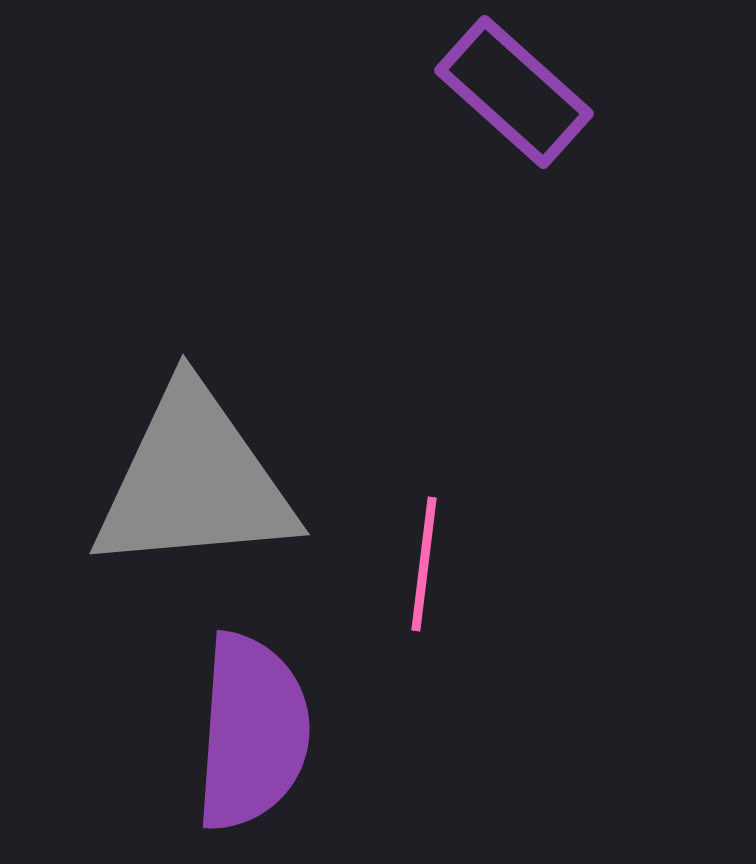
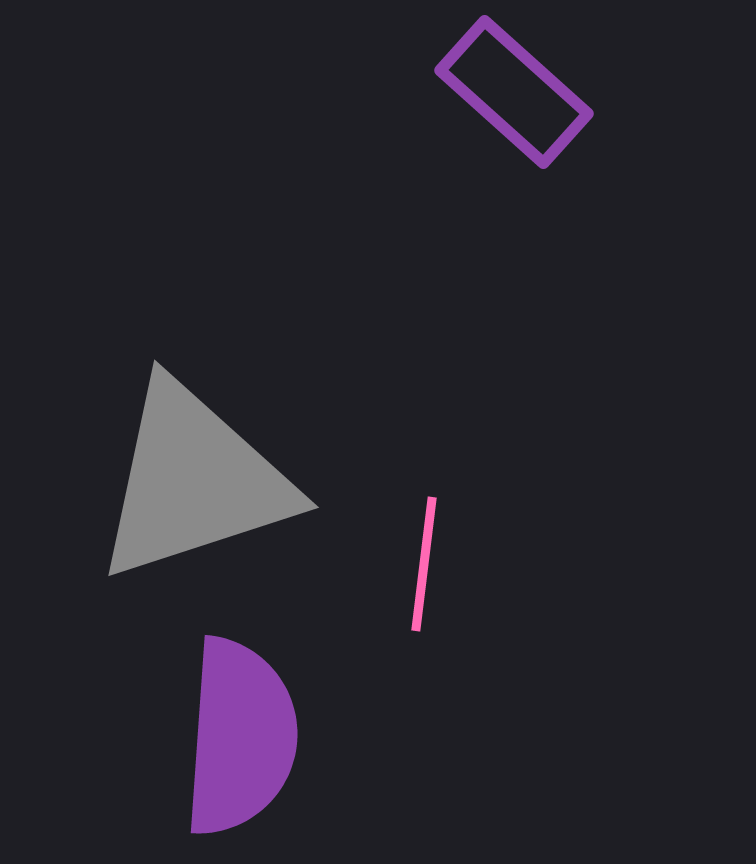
gray triangle: rotated 13 degrees counterclockwise
purple semicircle: moved 12 px left, 5 px down
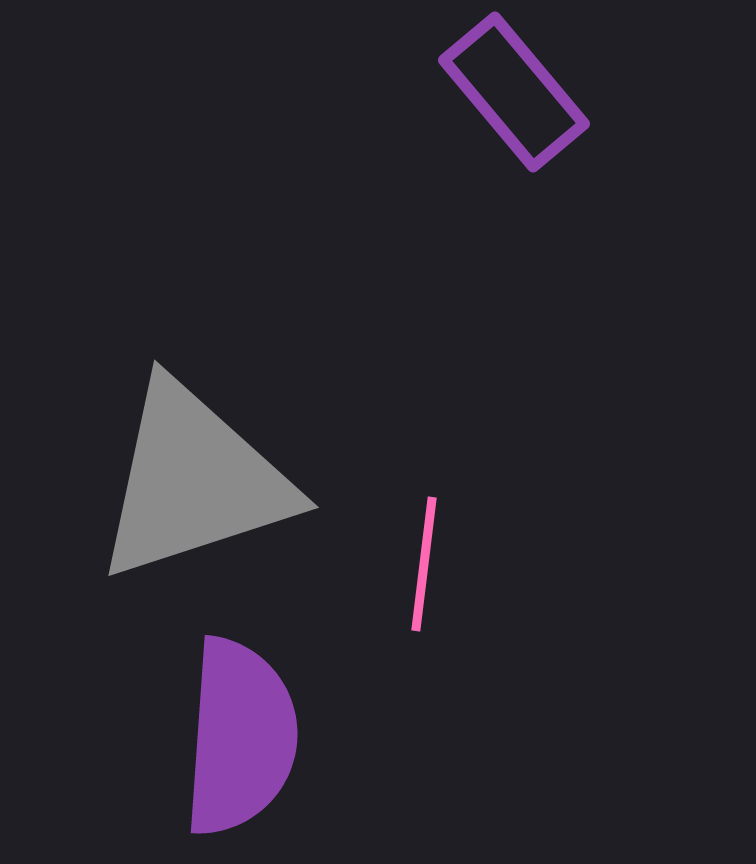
purple rectangle: rotated 8 degrees clockwise
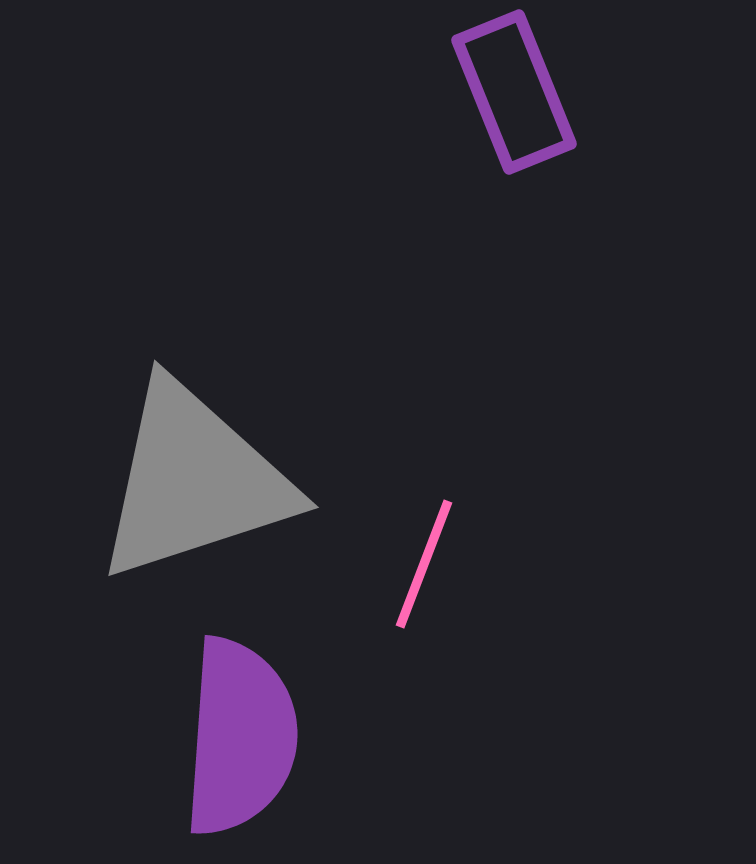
purple rectangle: rotated 18 degrees clockwise
pink line: rotated 14 degrees clockwise
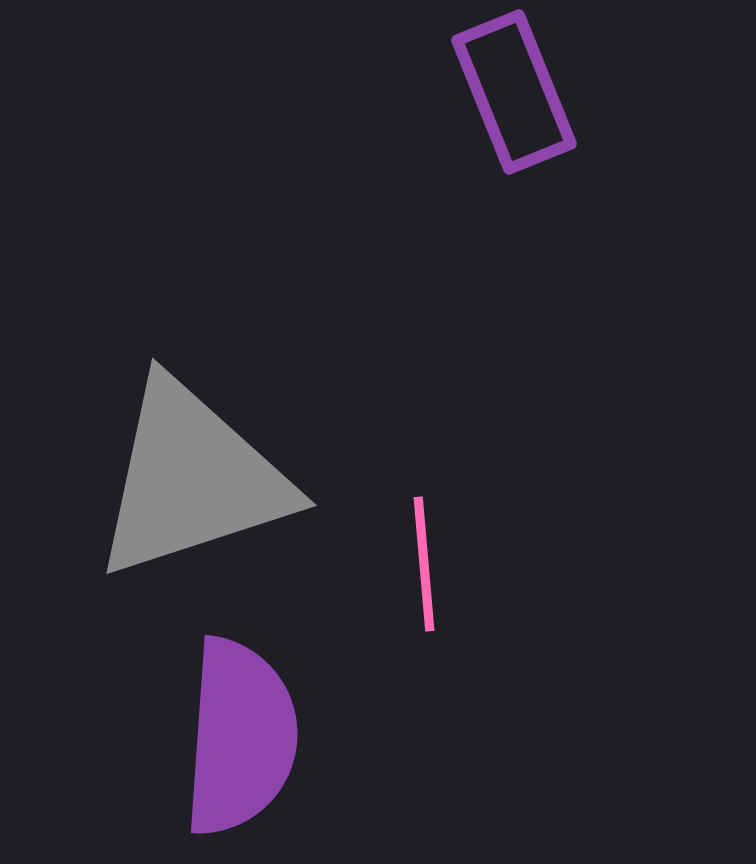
gray triangle: moved 2 px left, 2 px up
pink line: rotated 26 degrees counterclockwise
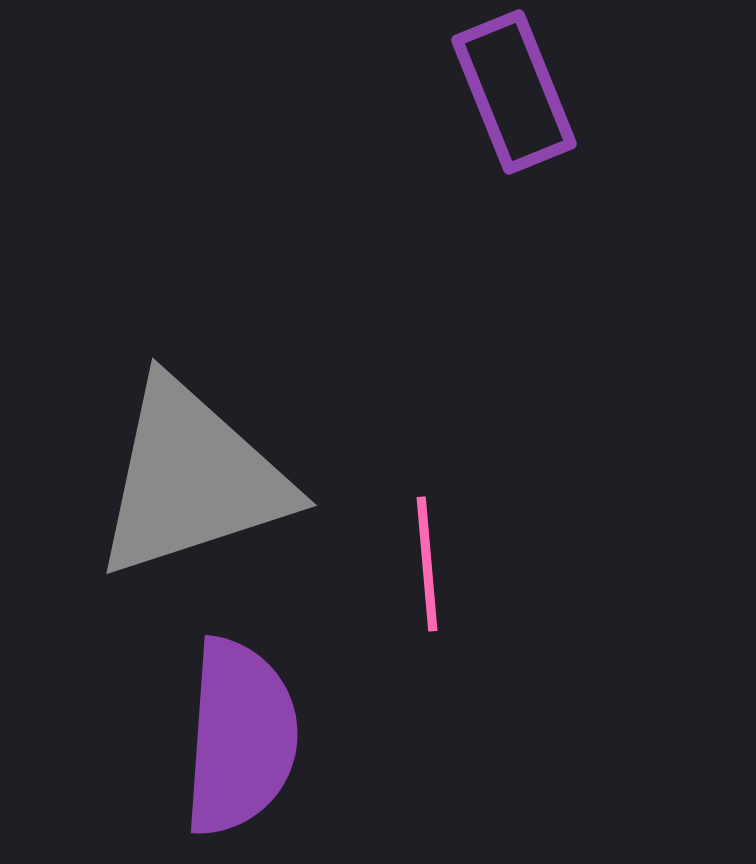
pink line: moved 3 px right
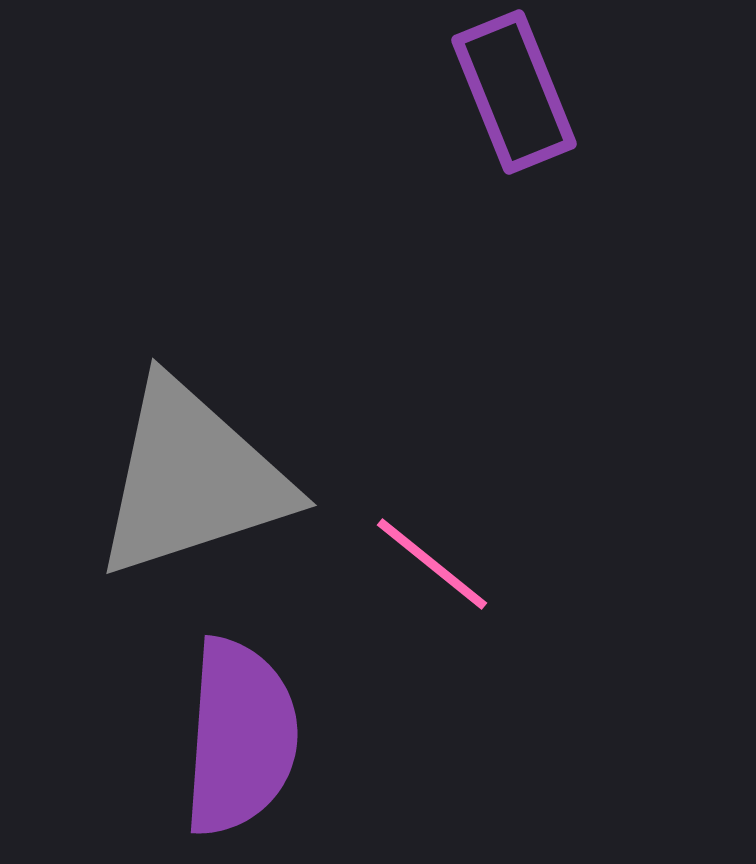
pink line: moved 5 px right; rotated 46 degrees counterclockwise
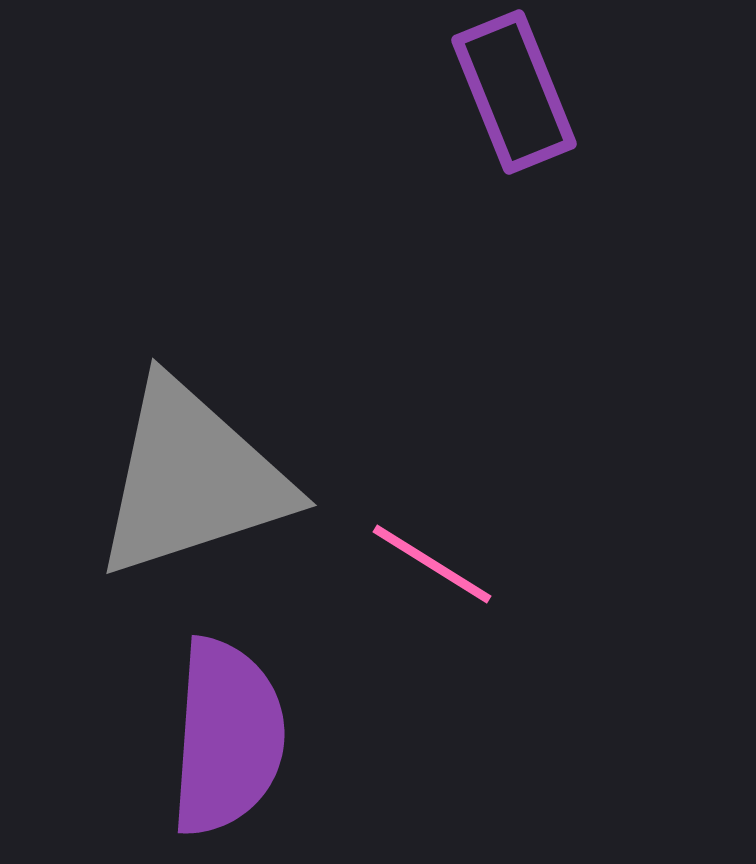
pink line: rotated 7 degrees counterclockwise
purple semicircle: moved 13 px left
